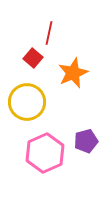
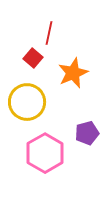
purple pentagon: moved 1 px right, 8 px up
pink hexagon: rotated 6 degrees counterclockwise
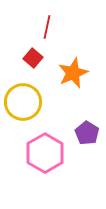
red line: moved 2 px left, 6 px up
yellow circle: moved 4 px left
purple pentagon: rotated 25 degrees counterclockwise
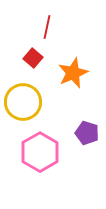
purple pentagon: rotated 15 degrees counterclockwise
pink hexagon: moved 5 px left, 1 px up
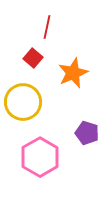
pink hexagon: moved 5 px down
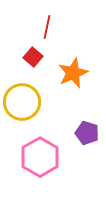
red square: moved 1 px up
yellow circle: moved 1 px left
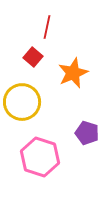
pink hexagon: rotated 12 degrees counterclockwise
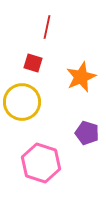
red square: moved 6 px down; rotated 24 degrees counterclockwise
orange star: moved 8 px right, 4 px down
pink hexagon: moved 1 px right, 6 px down
